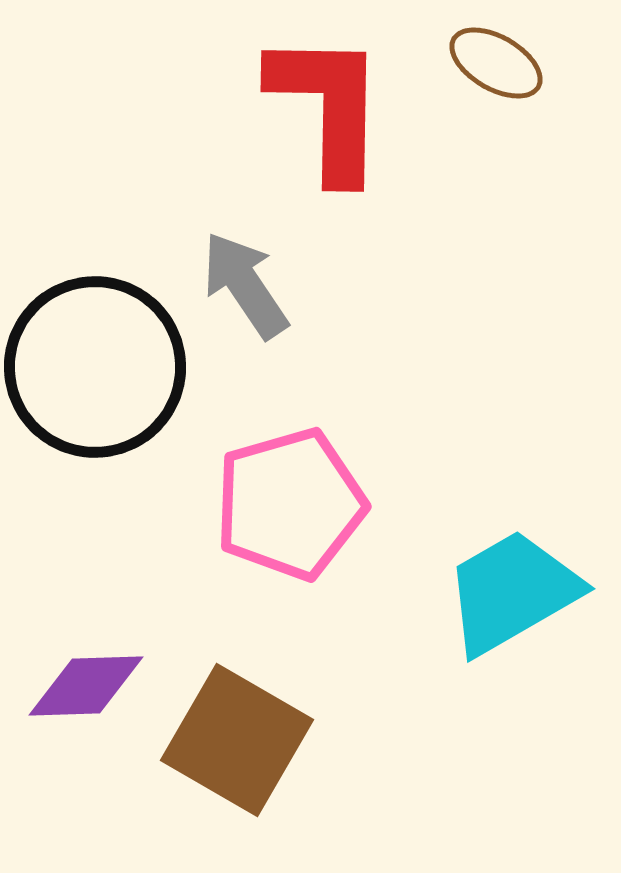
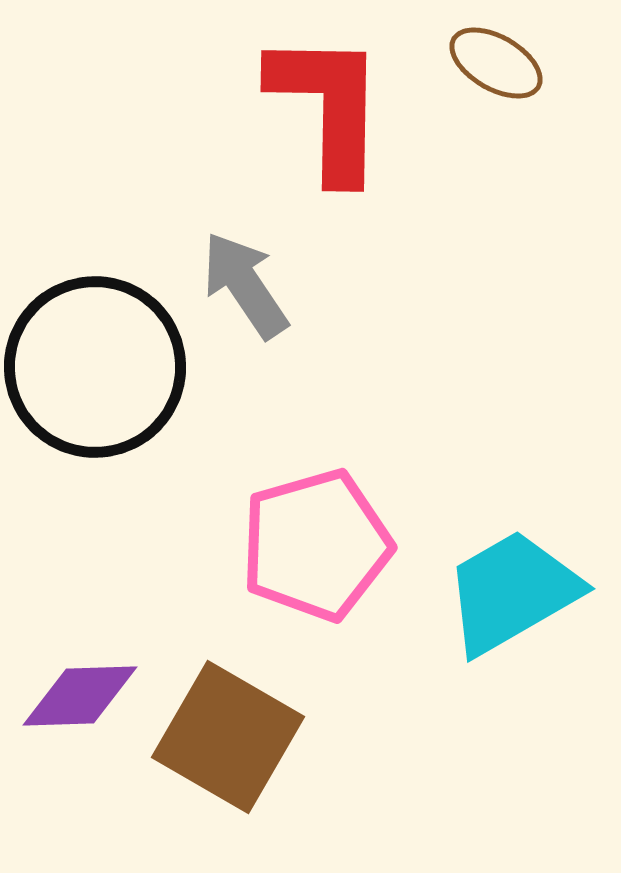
pink pentagon: moved 26 px right, 41 px down
purple diamond: moved 6 px left, 10 px down
brown square: moved 9 px left, 3 px up
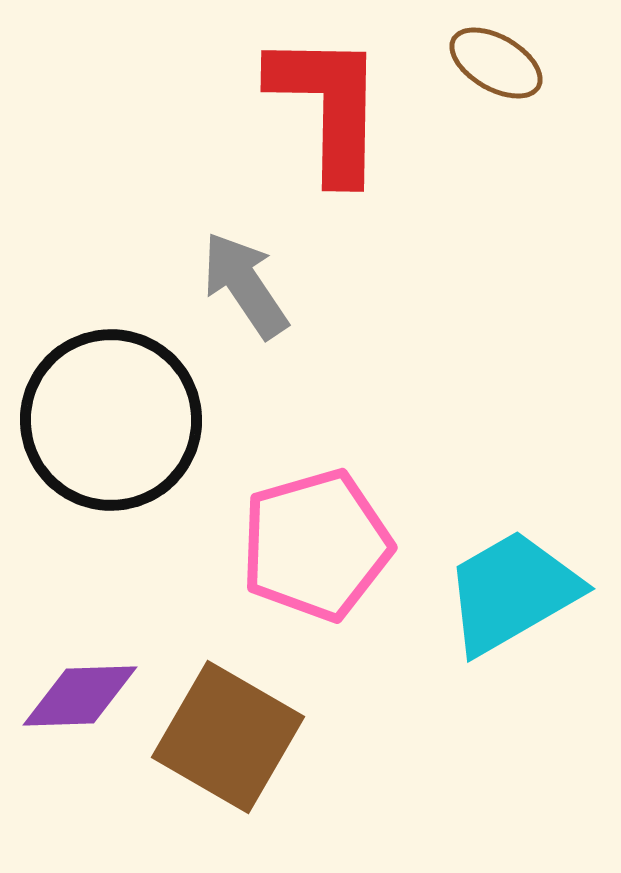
black circle: moved 16 px right, 53 px down
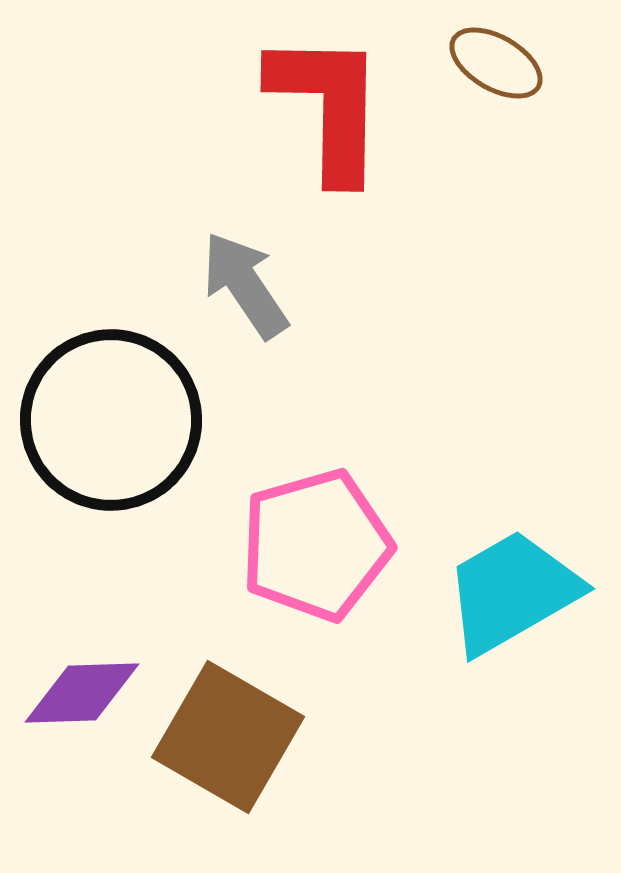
purple diamond: moved 2 px right, 3 px up
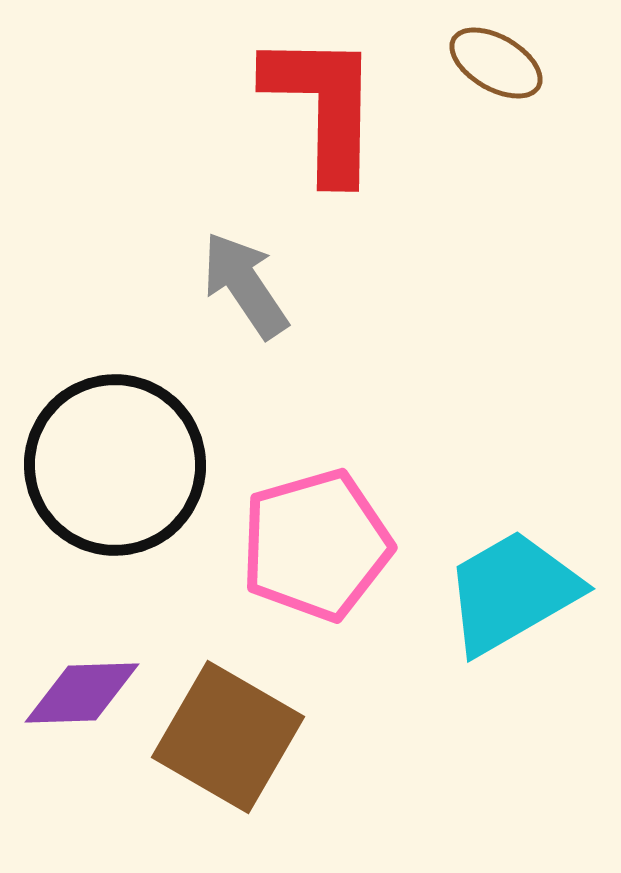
red L-shape: moved 5 px left
black circle: moved 4 px right, 45 px down
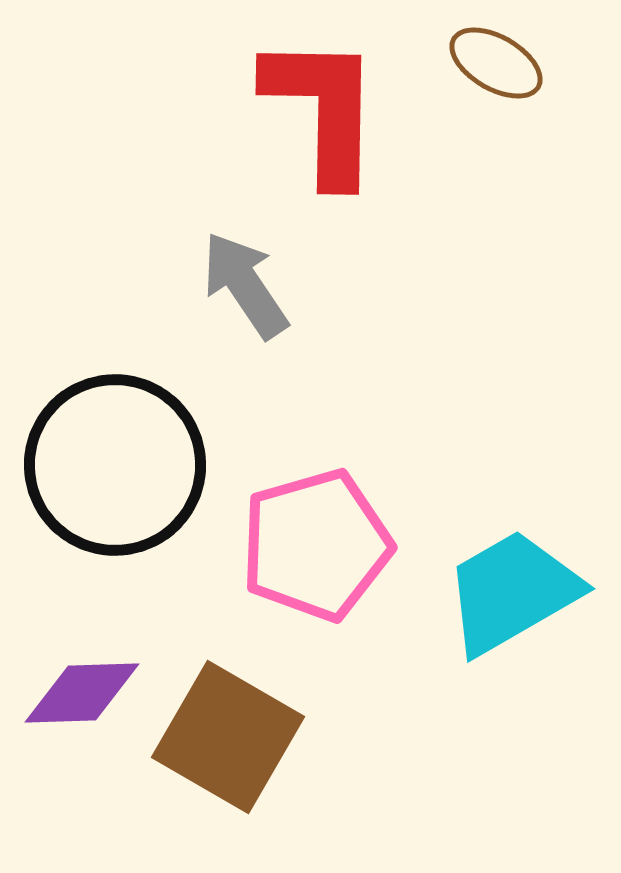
red L-shape: moved 3 px down
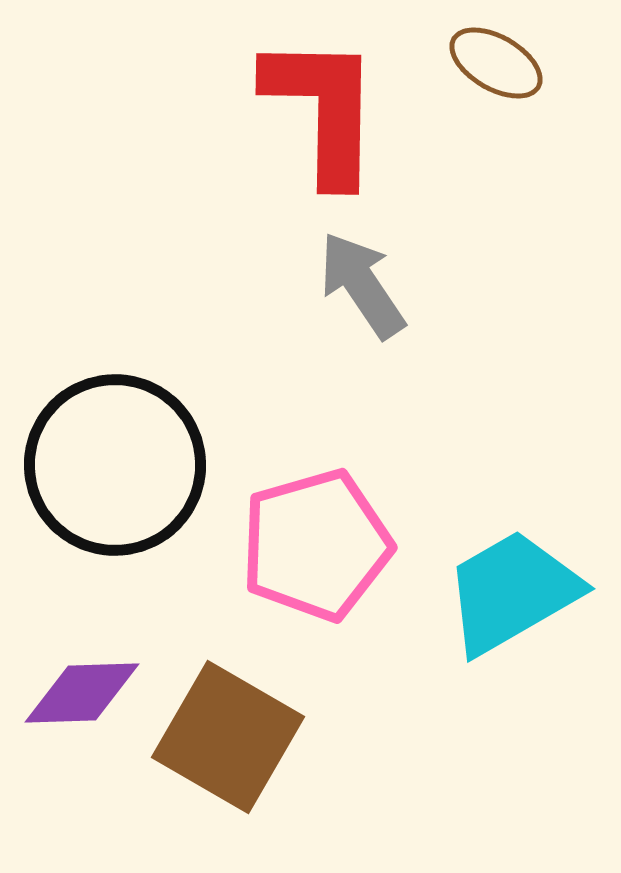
gray arrow: moved 117 px right
